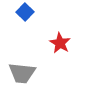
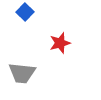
red star: rotated 25 degrees clockwise
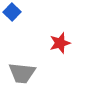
blue square: moved 13 px left
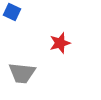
blue square: rotated 18 degrees counterclockwise
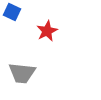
red star: moved 13 px left, 12 px up; rotated 10 degrees counterclockwise
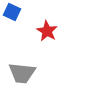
red star: rotated 15 degrees counterclockwise
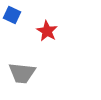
blue square: moved 3 px down
